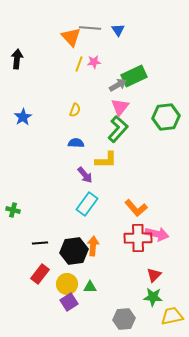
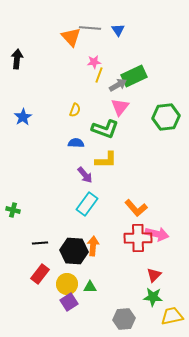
yellow line: moved 20 px right, 11 px down
green L-shape: moved 13 px left; rotated 68 degrees clockwise
black hexagon: rotated 12 degrees clockwise
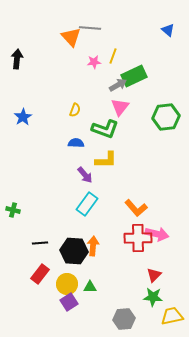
blue triangle: moved 50 px right; rotated 16 degrees counterclockwise
yellow line: moved 14 px right, 19 px up
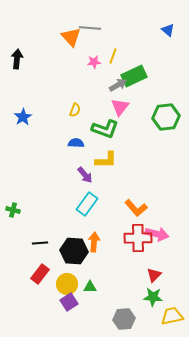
orange arrow: moved 1 px right, 4 px up
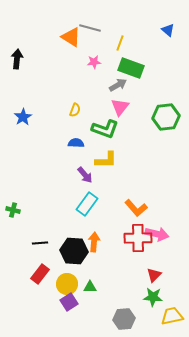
gray line: rotated 10 degrees clockwise
orange triangle: rotated 15 degrees counterclockwise
yellow line: moved 7 px right, 13 px up
green rectangle: moved 3 px left, 8 px up; rotated 45 degrees clockwise
